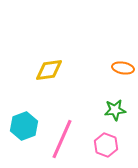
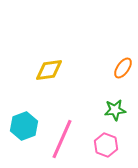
orange ellipse: rotated 65 degrees counterclockwise
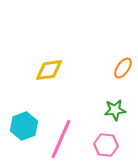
pink line: moved 1 px left
pink hexagon: rotated 15 degrees counterclockwise
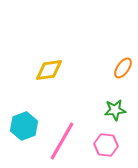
pink line: moved 1 px right, 2 px down; rotated 6 degrees clockwise
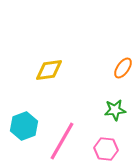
pink hexagon: moved 4 px down
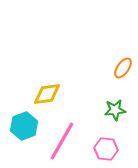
yellow diamond: moved 2 px left, 24 px down
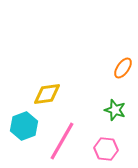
green star: rotated 25 degrees clockwise
